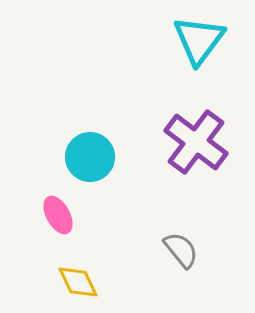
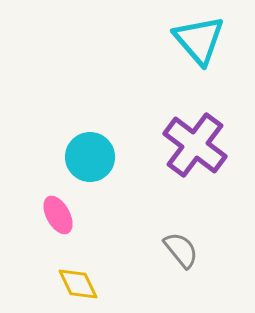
cyan triangle: rotated 18 degrees counterclockwise
purple cross: moved 1 px left, 3 px down
yellow diamond: moved 2 px down
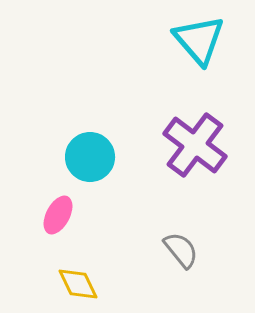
pink ellipse: rotated 57 degrees clockwise
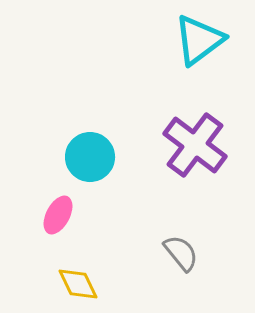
cyan triangle: rotated 34 degrees clockwise
gray semicircle: moved 3 px down
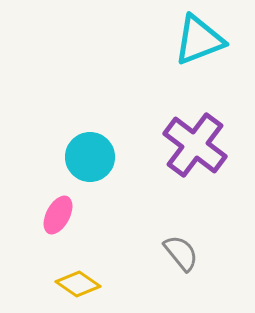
cyan triangle: rotated 16 degrees clockwise
yellow diamond: rotated 30 degrees counterclockwise
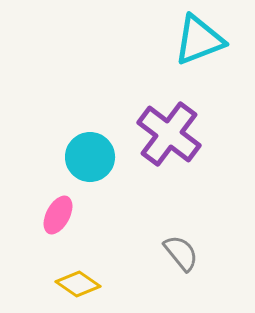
purple cross: moved 26 px left, 11 px up
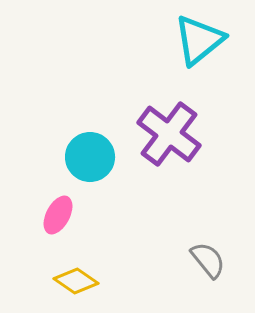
cyan triangle: rotated 18 degrees counterclockwise
gray semicircle: moved 27 px right, 7 px down
yellow diamond: moved 2 px left, 3 px up
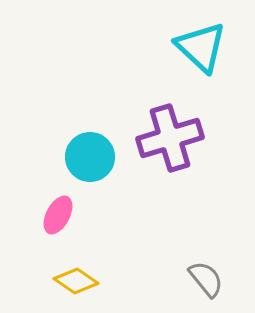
cyan triangle: moved 2 px right, 7 px down; rotated 38 degrees counterclockwise
purple cross: moved 1 px right, 4 px down; rotated 36 degrees clockwise
gray semicircle: moved 2 px left, 19 px down
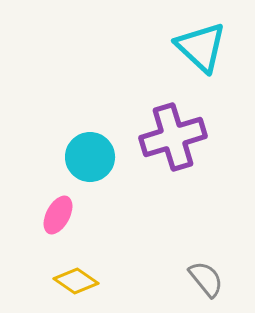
purple cross: moved 3 px right, 1 px up
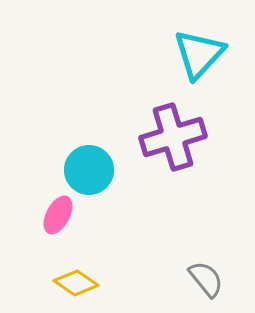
cyan triangle: moved 2 px left, 7 px down; rotated 30 degrees clockwise
cyan circle: moved 1 px left, 13 px down
yellow diamond: moved 2 px down
